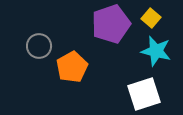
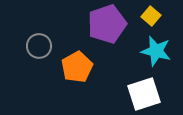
yellow square: moved 2 px up
purple pentagon: moved 4 px left
orange pentagon: moved 5 px right
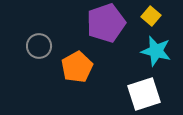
purple pentagon: moved 1 px left, 1 px up
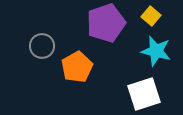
gray circle: moved 3 px right
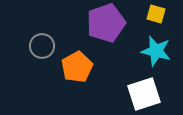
yellow square: moved 5 px right, 2 px up; rotated 24 degrees counterclockwise
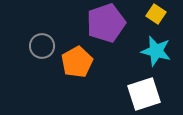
yellow square: rotated 18 degrees clockwise
orange pentagon: moved 5 px up
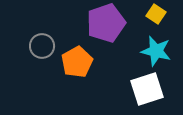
white square: moved 3 px right, 5 px up
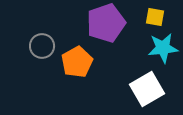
yellow square: moved 1 px left, 3 px down; rotated 24 degrees counterclockwise
cyan star: moved 7 px right, 3 px up; rotated 20 degrees counterclockwise
white square: rotated 12 degrees counterclockwise
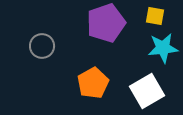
yellow square: moved 1 px up
orange pentagon: moved 16 px right, 21 px down
white square: moved 2 px down
